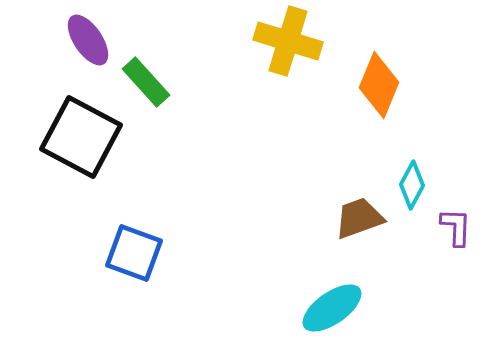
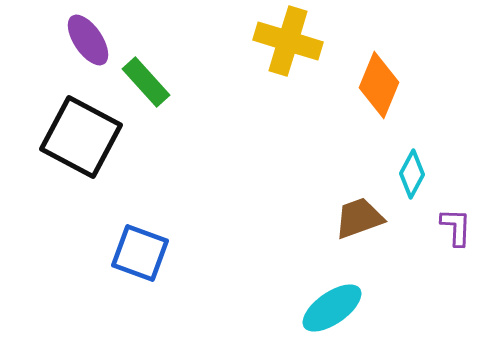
cyan diamond: moved 11 px up
blue square: moved 6 px right
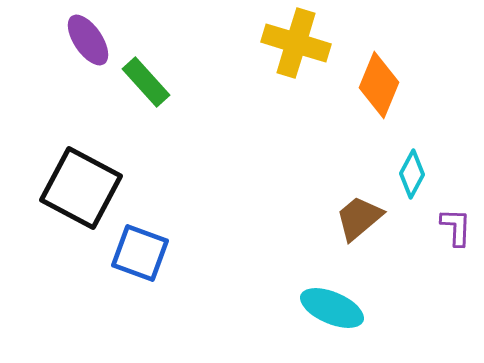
yellow cross: moved 8 px right, 2 px down
black square: moved 51 px down
brown trapezoid: rotated 20 degrees counterclockwise
cyan ellipse: rotated 58 degrees clockwise
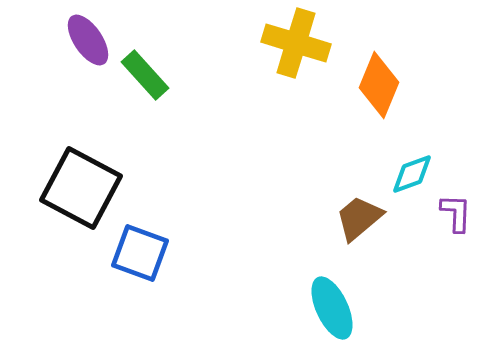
green rectangle: moved 1 px left, 7 px up
cyan diamond: rotated 42 degrees clockwise
purple L-shape: moved 14 px up
cyan ellipse: rotated 42 degrees clockwise
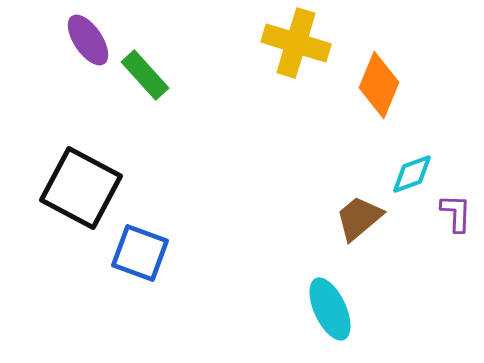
cyan ellipse: moved 2 px left, 1 px down
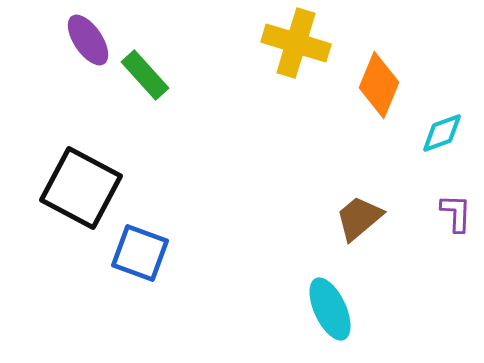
cyan diamond: moved 30 px right, 41 px up
